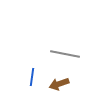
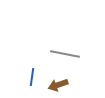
brown arrow: moved 1 px left, 1 px down
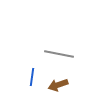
gray line: moved 6 px left
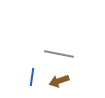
brown arrow: moved 1 px right, 4 px up
